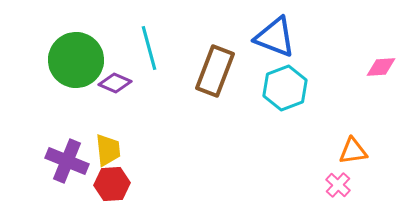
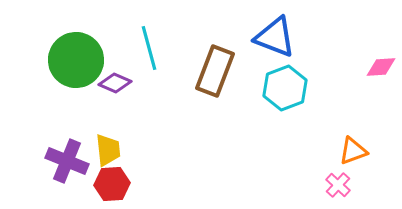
orange triangle: rotated 12 degrees counterclockwise
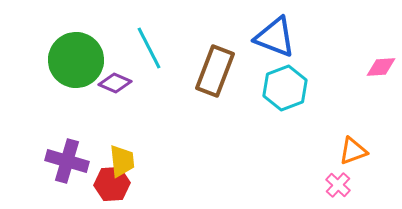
cyan line: rotated 12 degrees counterclockwise
yellow trapezoid: moved 14 px right, 11 px down
purple cross: rotated 6 degrees counterclockwise
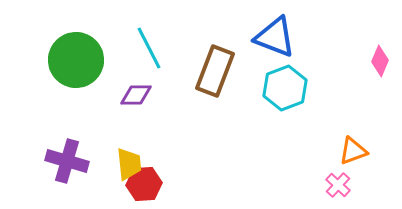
pink diamond: moved 1 px left, 6 px up; rotated 64 degrees counterclockwise
purple diamond: moved 21 px right, 12 px down; rotated 24 degrees counterclockwise
yellow trapezoid: moved 7 px right, 3 px down
red hexagon: moved 32 px right
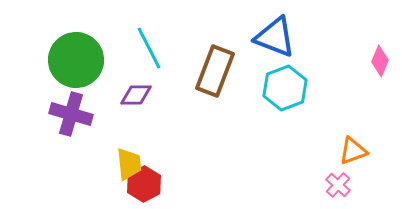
purple cross: moved 4 px right, 47 px up
red hexagon: rotated 24 degrees counterclockwise
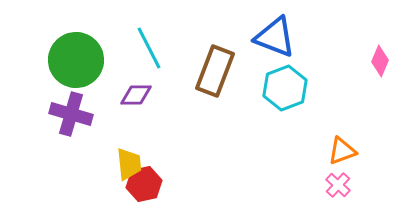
orange triangle: moved 11 px left
red hexagon: rotated 16 degrees clockwise
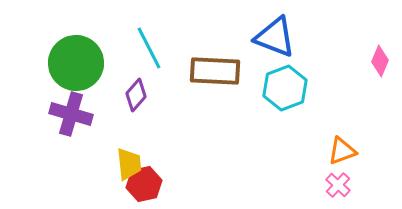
green circle: moved 3 px down
brown rectangle: rotated 72 degrees clockwise
purple diamond: rotated 48 degrees counterclockwise
